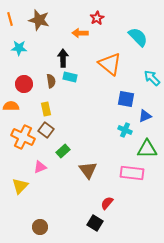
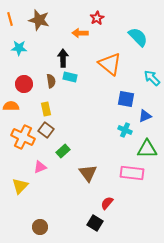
brown triangle: moved 3 px down
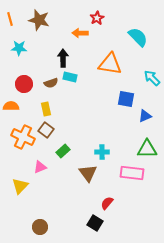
orange triangle: rotated 30 degrees counterclockwise
brown semicircle: moved 2 px down; rotated 80 degrees clockwise
cyan cross: moved 23 px left, 22 px down; rotated 24 degrees counterclockwise
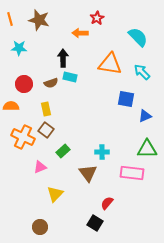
cyan arrow: moved 10 px left, 6 px up
yellow triangle: moved 35 px right, 8 px down
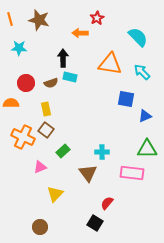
red circle: moved 2 px right, 1 px up
orange semicircle: moved 3 px up
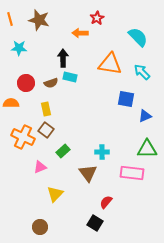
red semicircle: moved 1 px left, 1 px up
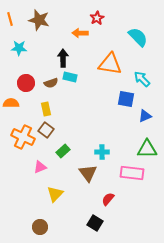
cyan arrow: moved 7 px down
red semicircle: moved 2 px right, 3 px up
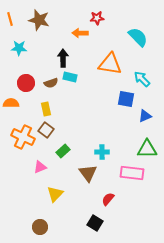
red star: rotated 24 degrees clockwise
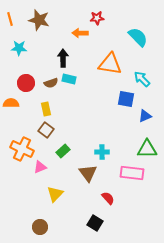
cyan rectangle: moved 1 px left, 2 px down
orange cross: moved 1 px left, 12 px down
red semicircle: moved 1 px up; rotated 96 degrees clockwise
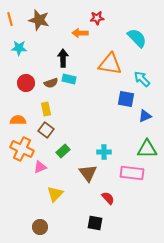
cyan semicircle: moved 1 px left, 1 px down
orange semicircle: moved 7 px right, 17 px down
cyan cross: moved 2 px right
black square: rotated 21 degrees counterclockwise
